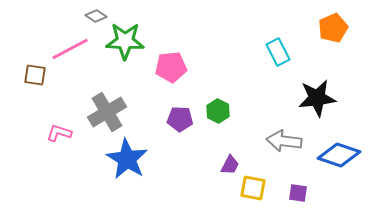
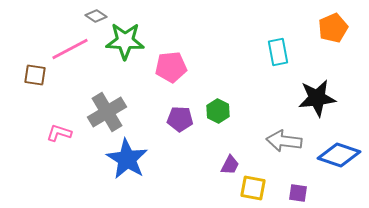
cyan rectangle: rotated 16 degrees clockwise
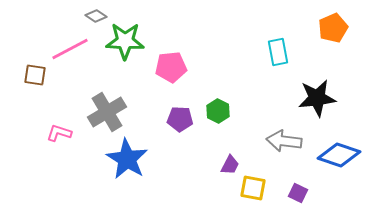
purple square: rotated 18 degrees clockwise
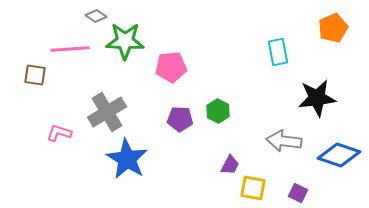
pink line: rotated 24 degrees clockwise
